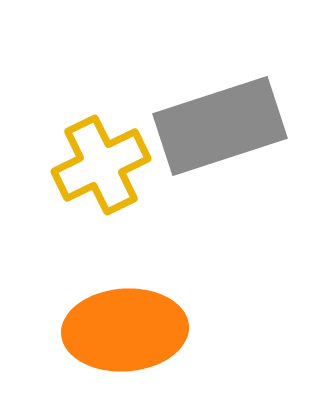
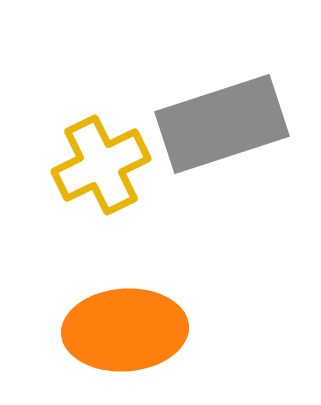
gray rectangle: moved 2 px right, 2 px up
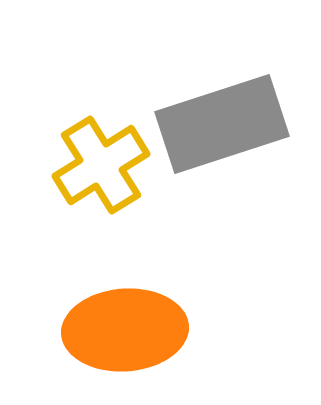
yellow cross: rotated 6 degrees counterclockwise
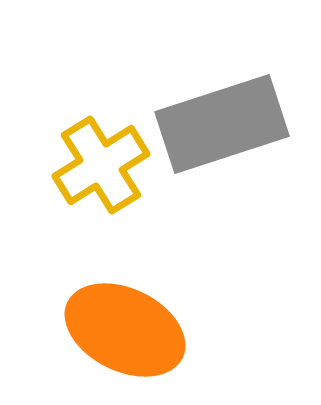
orange ellipse: rotated 30 degrees clockwise
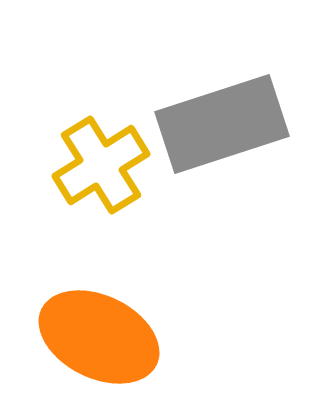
orange ellipse: moved 26 px left, 7 px down
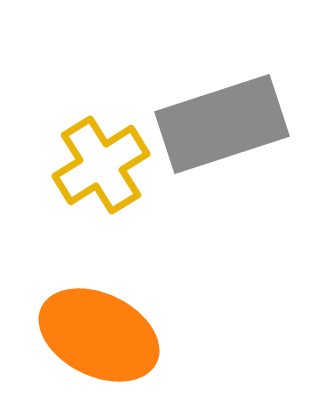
orange ellipse: moved 2 px up
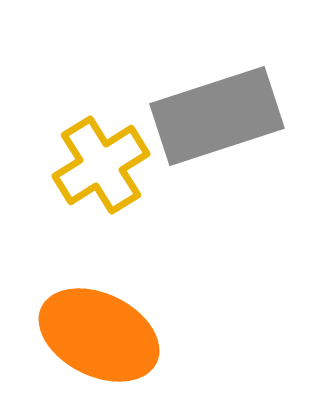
gray rectangle: moved 5 px left, 8 px up
